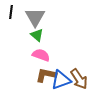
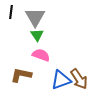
green triangle: rotated 16 degrees clockwise
brown L-shape: moved 25 px left
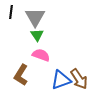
brown L-shape: rotated 70 degrees counterclockwise
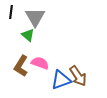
green triangle: moved 9 px left; rotated 16 degrees counterclockwise
pink semicircle: moved 1 px left, 8 px down
brown L-shape: moved 9 px up
brown arrow: moved 1 px left, 3 px up
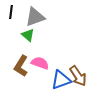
gray triangle: rotated 40 degrees clockwise
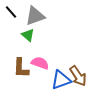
black line: rotated 48 degrees counterclockwise
gray triangle: moved 1 px up
brown L-shape: moved 2 px down; rotated 30 degrees counterclockwise
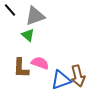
black line: moved 1 px left, 2 px up
brown arrow: rotated 20 degrees clockwise
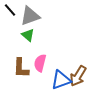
gray triangle: moved 5 px left
pink semicircle: rotated 96 degrees counterclockwise
brown arrow: rotated 45 degrees clockwise
